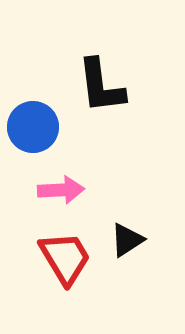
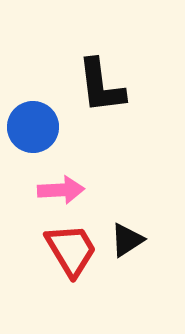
red trapezoid: moved 6 px right, 8 px up
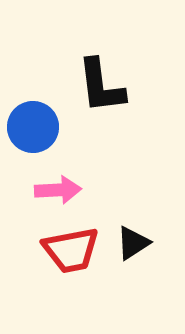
pink arrow: moved 3 px left
black triangle: moved 6 px right, 3 px down
red trapezoid: rotated 110 degrees clockwise
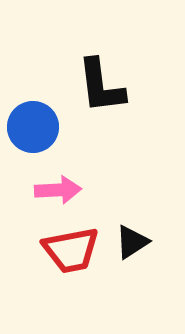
black triangle: moved 1 px left, 1 px up
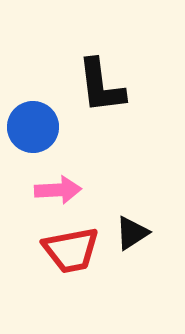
black triangle: moved 9 px up
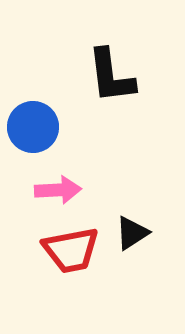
black L-shape: moved 10 px right, 10 px up
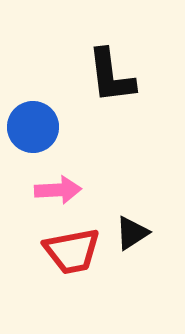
red trapezoid: moved 1 px right, 1 px down
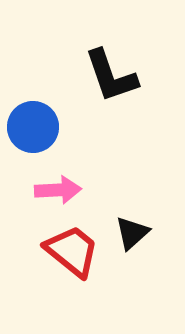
black L-shape: rotated 12 degrees counterclockwise
black triangle: rotated 9 degrees counterclockwise
red trapezoid: rotated 130 degrees counterclockwise
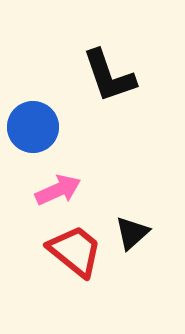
black L-shape: moved 2 px left
pink arrow: rotated 21 degrees counterclockwise
red trapezoid: moved 3 px right
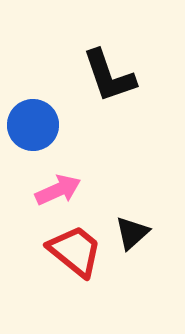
blue circle: moved 2 px up
